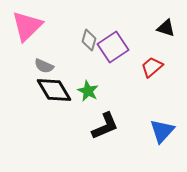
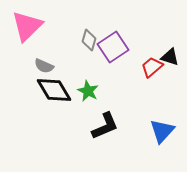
black triangle: moved 4 px right, 29 px down
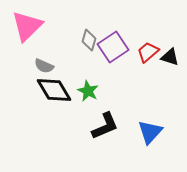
red trapezoid: moved 4 px left, 15 px up
blue triangle: moved 12 px left, 1 px down
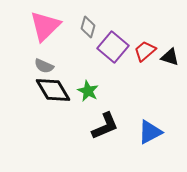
pink triangle: moved 18 px right
gray diamond: moved 1 px left, 13 px up
purple square: rotated 16 degrees counterclockwise
red trapezoid: moved 3 px left, 1 px up
black diamond: moved 1 px left
blue triangle: rotated 20 degrees clockwise
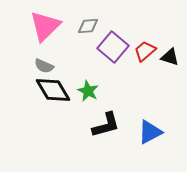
gray diamond: moved 1 px up; rotated 70 degrees clockwise
black L-shape: moved 1 px right, 1 px up; rotated 8 degrees clockwise
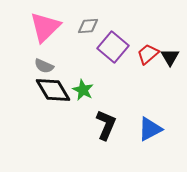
pink triangle: moved 1 px down
red trapezoid: moved 3 px right, 3 px down
black triangle: rotated 42 degrees clockwise
green star: moved 5 px left, 1 px up
black L-shape: rotated 52 degrees counterclockwise
blue triangle: moved 3 px up
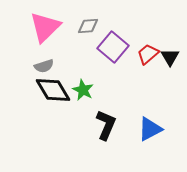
gray semicircle: rotated 42 degrees counterclockwise
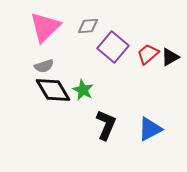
black triangle: rotated 30 degrees clockwise
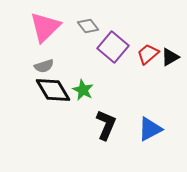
gray diamond: rotated 55 degrees clockwise
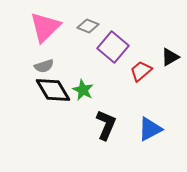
gray diamond: rotated 30 degrees counterclockwise
red trapezoid: moved 7 px left, 17 px down
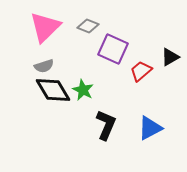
purple square: moved 2 px down; rotated 16 degrees counterclockwise
blue triangle: moved 1 px up
